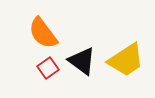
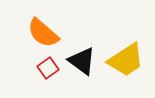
orange semicircle: rotated 12 degrees counterclockwise
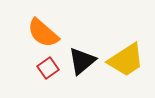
black triangle: rotated 44 degrees clockwise
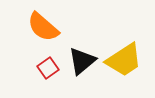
orange semicircle: moved 6 px up
yellow trapezoid: moved 2 px left
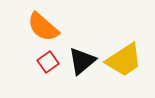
red square: moved 6 px up
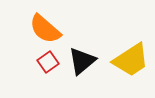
orange semicircle: moved 2 px right, 2 px down
yellow trapezoid: moved 7 px right
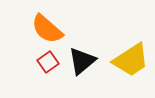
orange semicircle: moved 2 px right
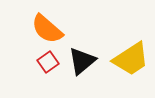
yellow trapezoid: moved 1 px up
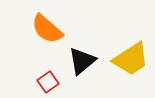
red square: moved 20 px down
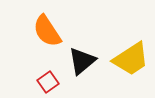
orange semicircle: moved 2 px down; rotated 16 degrees clockwise
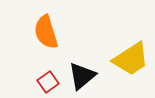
orange semicircle: moved 1 px left, 1 px down; rotated 16 degrees clockwise
black triangle: moved 15 px down
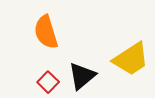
red square: rotated 10 degrees counterclockwise
